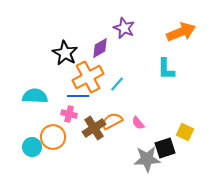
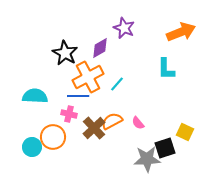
brown cross: rotated 10 degrees counterclockwise
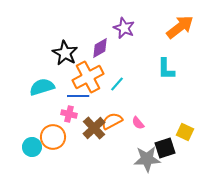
orange arrow: moved 1 px left, 5 px up; rotated 16 degrees counterclockwise
cyan semicircle: moved 7 px right, 9 px up; rotated 20 degrees counterclockwise
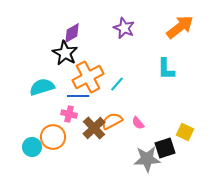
purple diamond: moved 28 px left, 15 px up
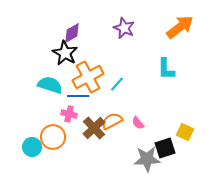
cyan semicircle: moved 8 px right, 2 px up; rotated 35 degrees clockwise
